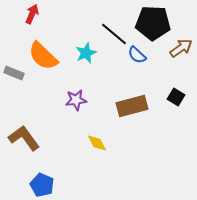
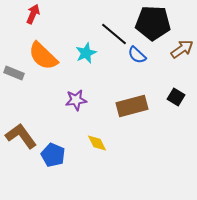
red arrow: moved 1 px right
brown arrow: moved 1 px right, 1 px down
brown L-shape: moved 3 px left, 2 px up
blue pentagon: moved 11 px right, 30 px up
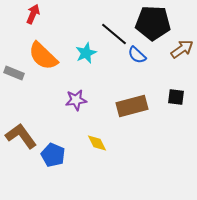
black square: rotated 24 degrees counterclockwise
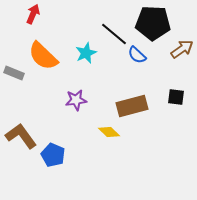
yellow diamond: moved 12 px right, 11 px up; rotated 20 degrees counterclockwise
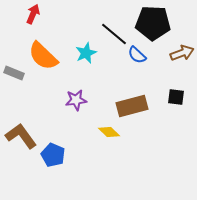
brown arrow: moved 4 px down; rotated 15 degrees clockwise
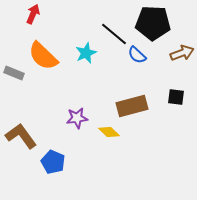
purple star: moved 1 px right, 18 px down
blue pentagon: moved 7 px down
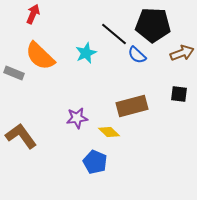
black pentagon: moved 2 px down
orange semicircle: moved 3 px left
black square: moved 3 px right, 3 px up
blue pentagon: moved 42 px right
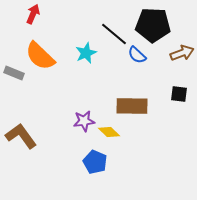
brown rectangle: rotated 16 degrees clockwise
purple star: moved 7 px right, 3 px down
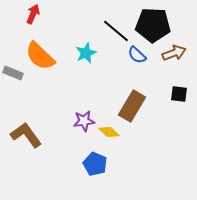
black line: moved 2 px right, 3 px up
brown arrow: moved 8 px left
gray rectangle: moved 1 px left
brown rectangle: rotated 60 degrees counterclockwise
brown L-shape: moved 5 px right, 1 px up
blue pentagon: moved 2 px down
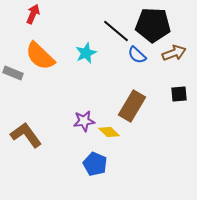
black square: rotated 12 degrees counterclockwise
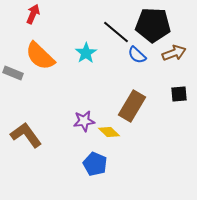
black line: moved 1 px down
cyan star: rotated 10 degrees counterclockwise
